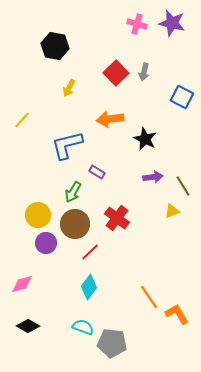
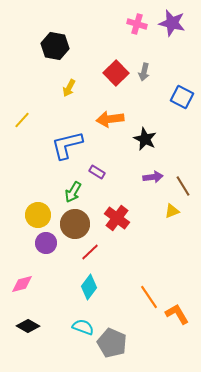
gray pentagon: rotated 16 degrees clockwise
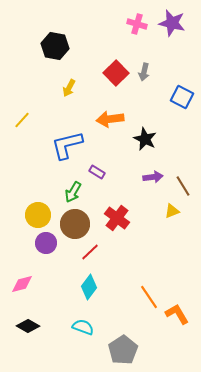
gray pentagon: moved 11 px right, 7 px down; rotated 16 degrees clockwise
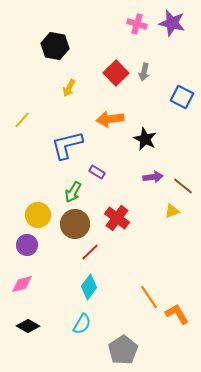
brown line: rotated 20 degrees counterclockwise
purple circle: moved 19 px left, 2 px down
cyan semicircle: moved 1 px left, 3 px up; rotated 100 degrees clockwise
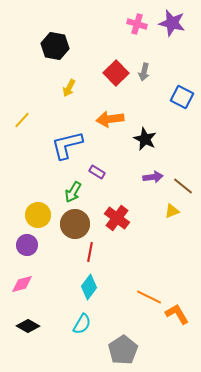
red line: rotated 36 degrees counterclockwise
orange line: rotated 30 degrees counterclockwise
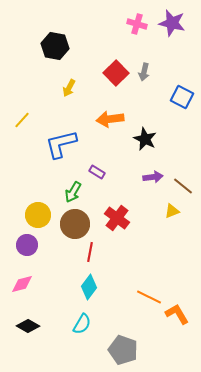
blue L-shape: moved 6 px left, 1 px up
gray pentagon: rotated 20 degrees counterclockwise
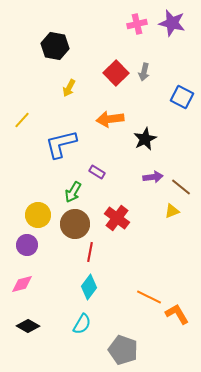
pink cross: rotated 30 degrees counterclockwise
black star: rotated 20 degrees clockwise
brown line: moved 2 px left, 1 px down
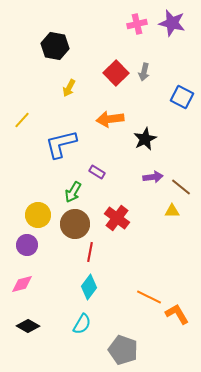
yellow triangle: rotated 21 degrees clockwise
